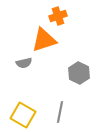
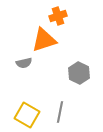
yellow square: moved 4 px right
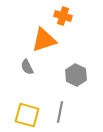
orange cross: moved 5 px right; rotated 36 degrees clockwise
gray semicircle: moved 3 px right, 4 px down; rotated 77 degrees clockwise
gray hexagon: moved 3 px left, 2 px down
yellow square: rotated 15 degrees counterclockwise
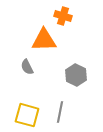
orange triangle: rotated 16 degrees clockwise
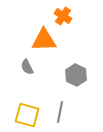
orange cross: rotated 18 degrees clockwise
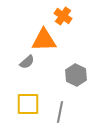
gray semicircle: moved 5 px up; rotated 105 degrees counterclockwise
yellow square: moved 1 px right, 11 px up; rotated 15 degrees counterclockwise
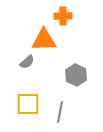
orange cross: rotated 36 degrees counterclockwise
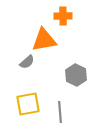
orange triangle: rotated 8 degrees counterclockwise
yellow square: rotated 10 degrees counterclockwise
gray line: rotated 15 degrees counterclockwise
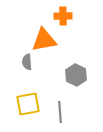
gray semicircle: rotated 126 degrees clockwise
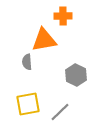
gray line: rotated 50 degrees clockwise
